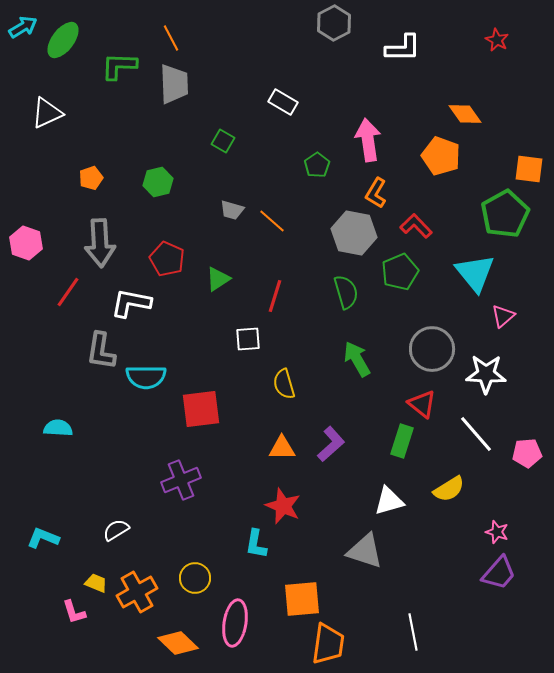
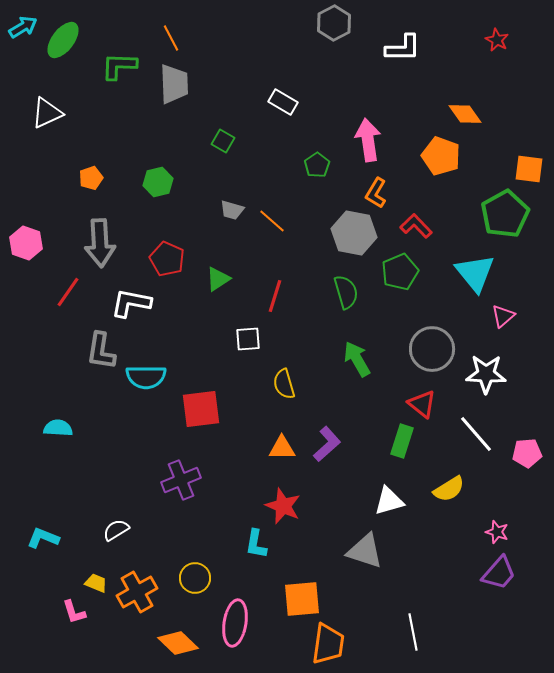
purple L-shape at (331, 444): moved 4 px left
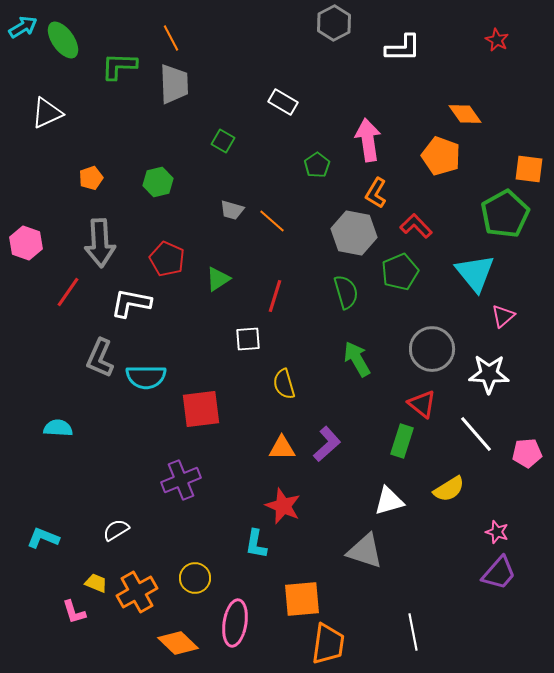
green ellipse at (63, 40): rotated 72 degrees counterclockwise
gray L-shape at (101, 351): moved 1 px left, 7 px down; rotated 15 degrees clockwise
white star at (486, 374): moved 3 px right
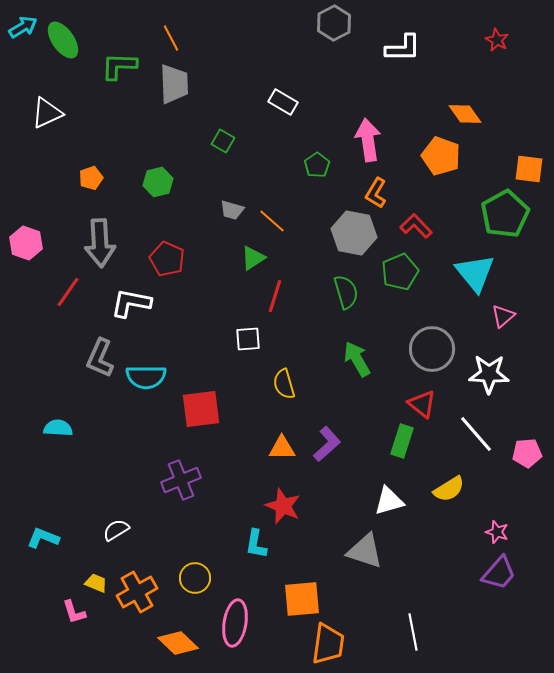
green triangle at (218, 279): moved 35 px right, 21 px up
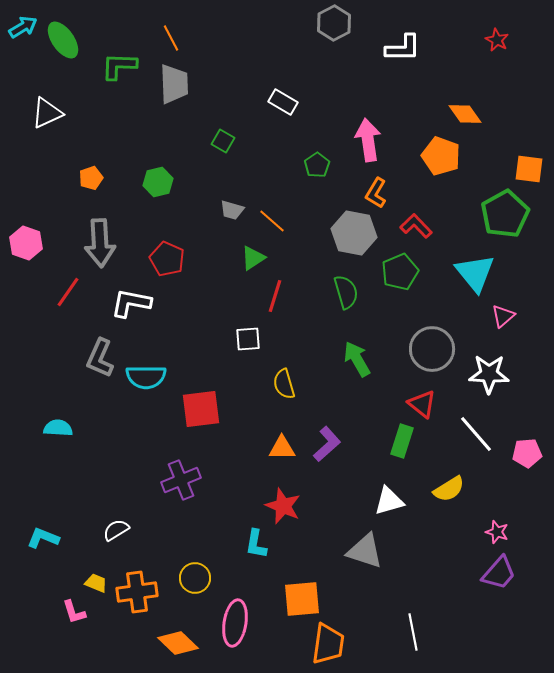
orange cross at (137, 592): rotated 21 degrees clockwise
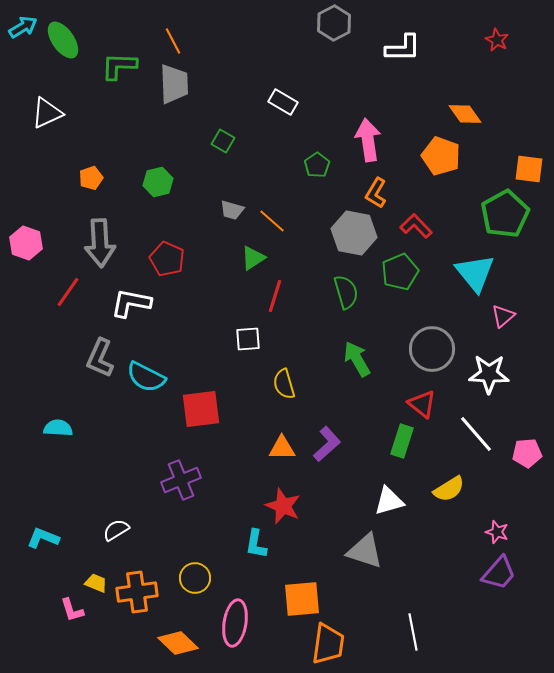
orange line at (171, 38): moved 2 px right, 3 px down
cyan semicircle at (146, 377): rotated 27 degrees clockwise
pink L-shape at (74, 612): moved 2 px left, 2 px up
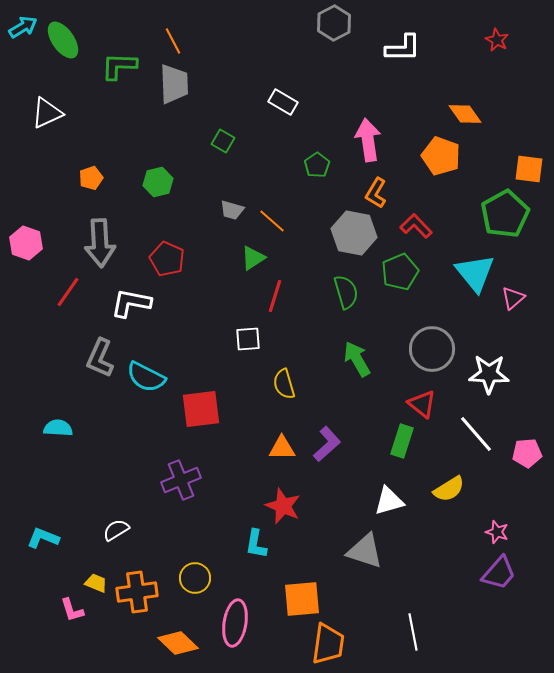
pink triangle at (503, 316): moved 10 px right, 18 px up
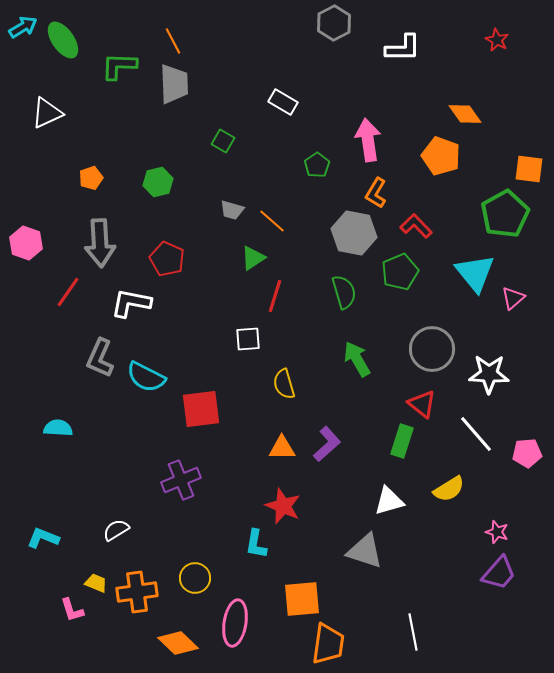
green semicircle at (346, 292): moved 2 px left
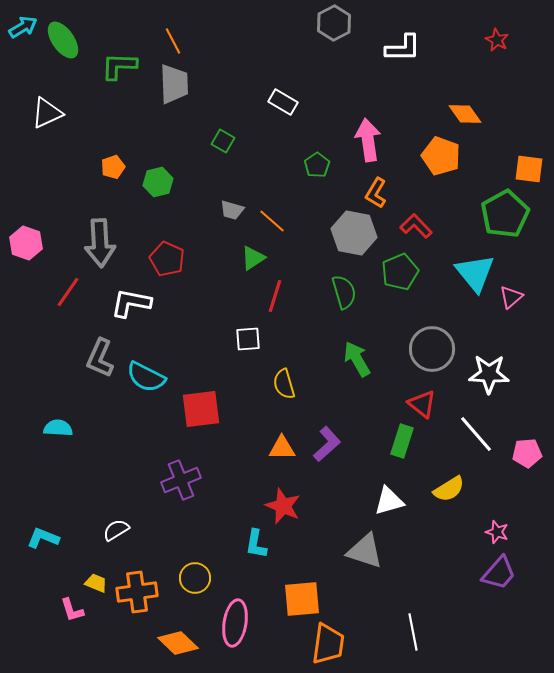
orange pentagon at (91, 178): moved 22 px right, 11 px up
pink triangle at (513, 298): moved 2 px left, 1 px up
